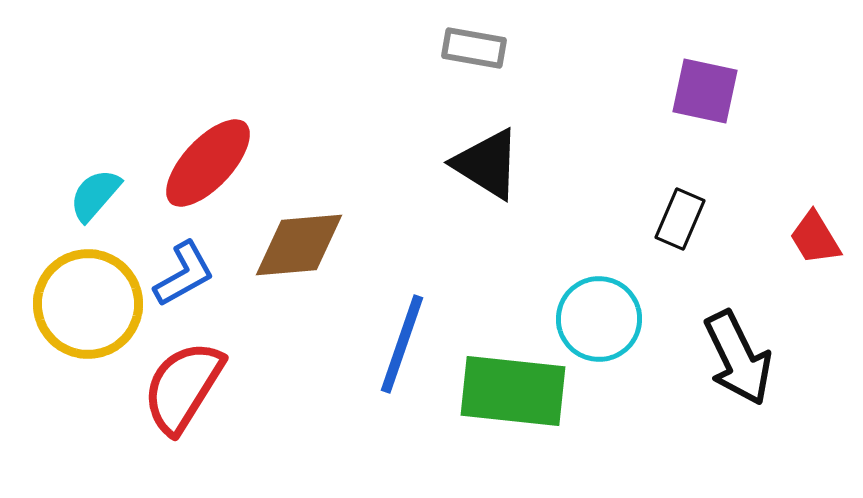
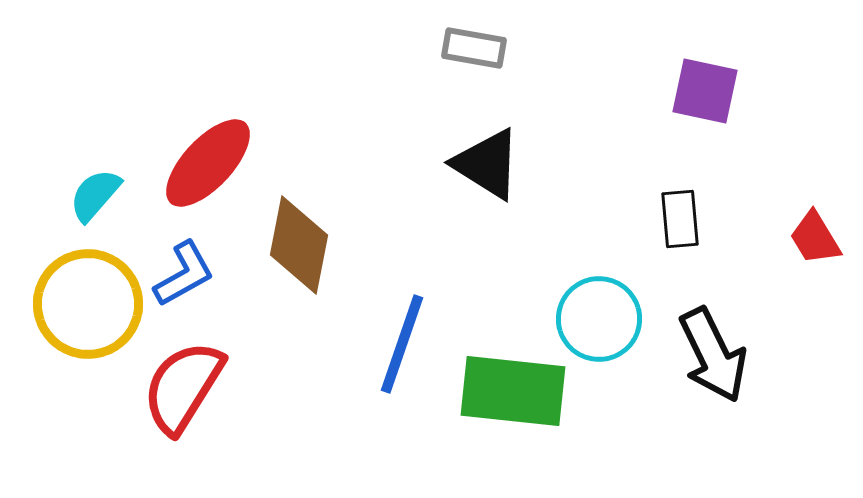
black rectangle: rotated 28 degrees counterclockwise
brown diamond: rotated 74 degrees counterclockwise
black arrow: moved 25 px left, 3 px up
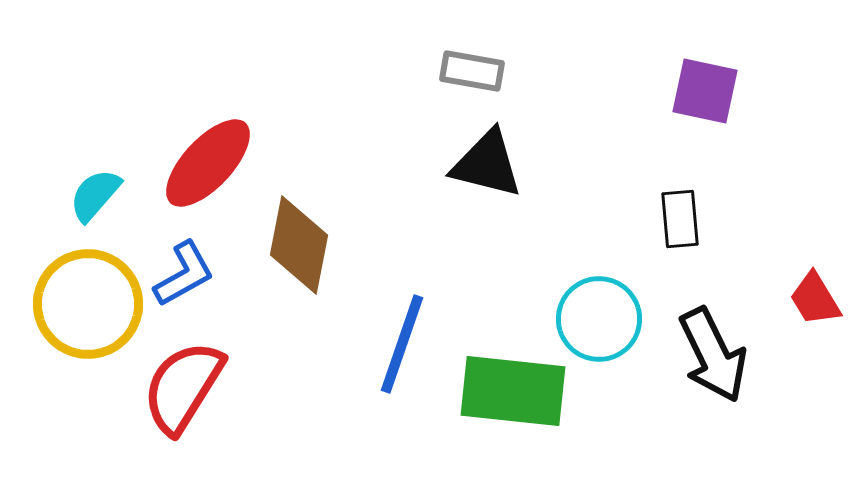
gray rectangle: moved 2 px left, 23 px down
black triangle: rotated 18 degrees counterclockwise
red trapezoid: moved 61 px down
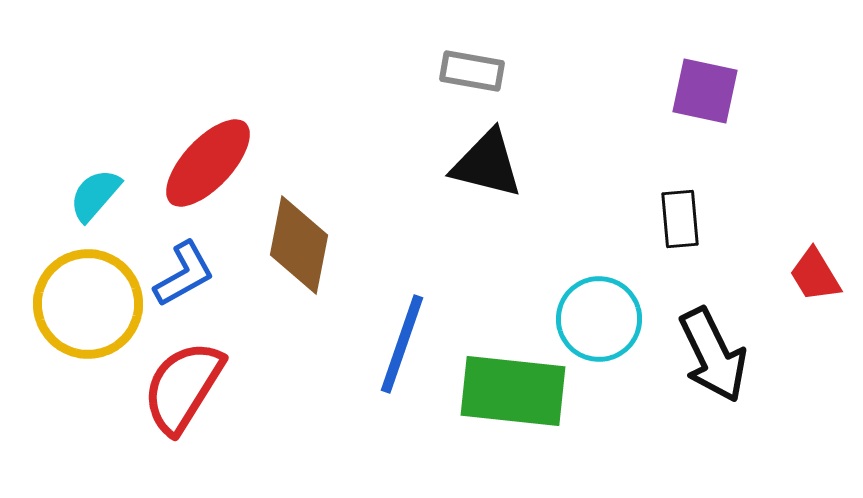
red trapezoid: moved 24 px up
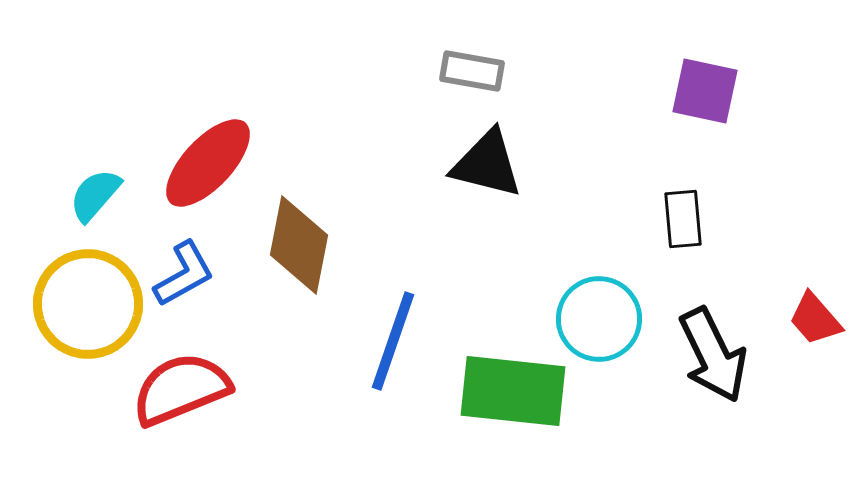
black rectangle: moved 3 px right
red trapezoid: moved 44 px down; rotated 10 degrees counterclockwise
blue line: moved 9 px left, 3 px up
red semicircle: moved 2 px left, 2 px down; rotated 36 degrees clockwise
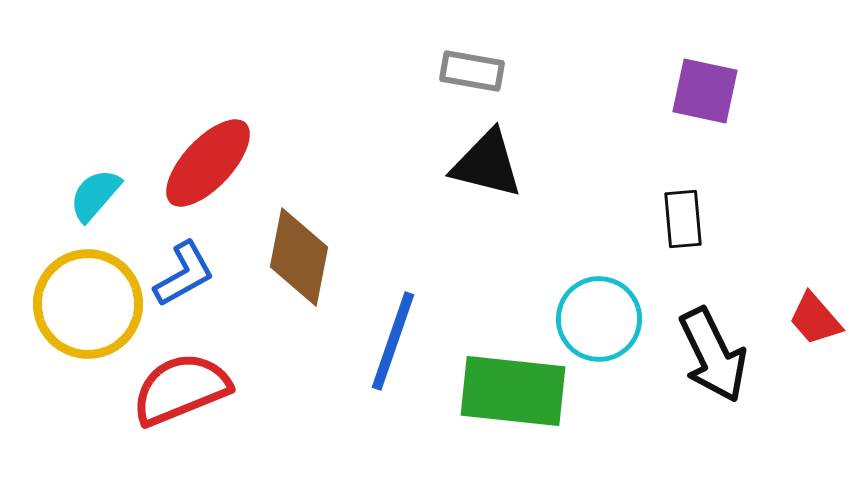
brown diamond: moved 12 px down
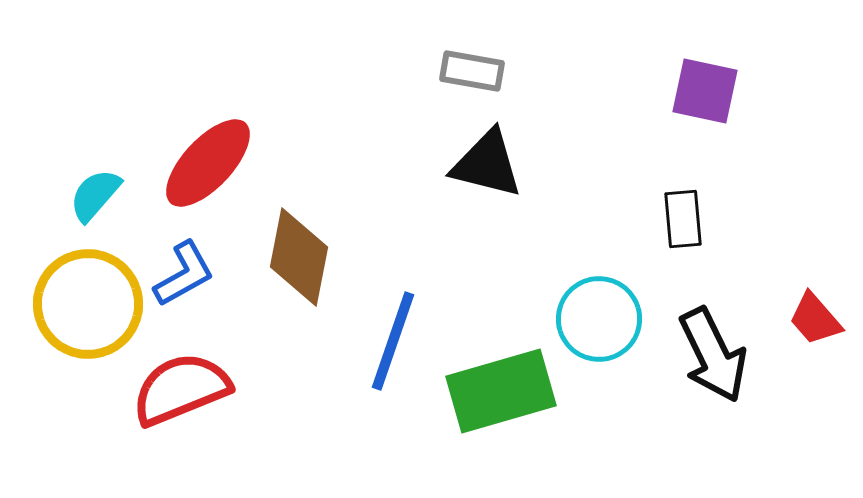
green rectangle: moved 12 px left; rotated 22 degrees counterclockwise
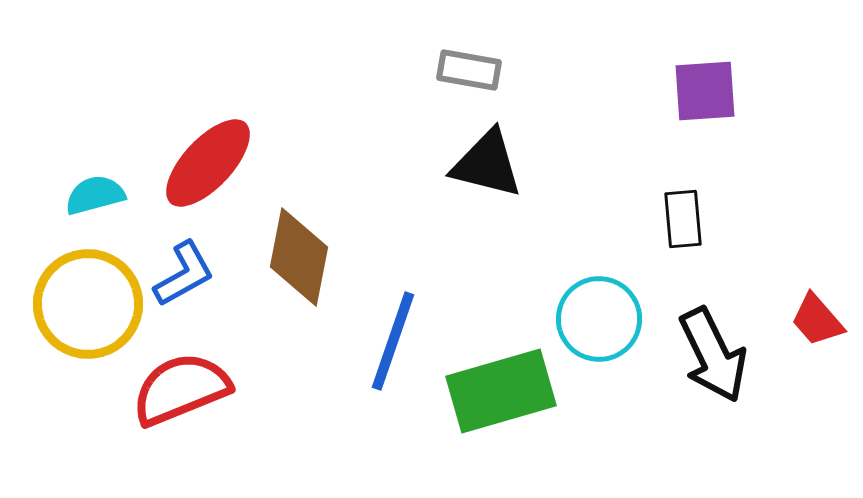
gray rectangle: moved 3 px left, 1 px up
purple square: rotated 16 degrees counterclockwise
cyan semicircle: rotated 34 degrees clockwise
red trapezoid: moved 2 px right, 1 px down
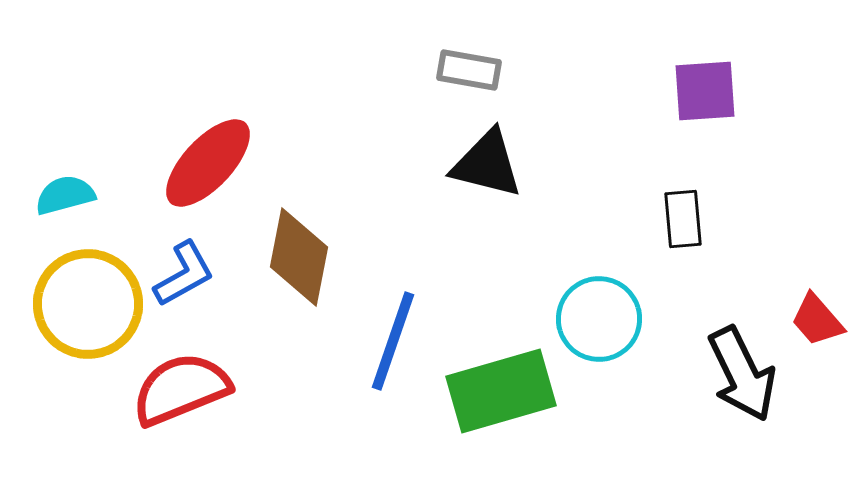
cyan semicircle: moved 30 px left
black arrow: moved 29 px right, 19 px down
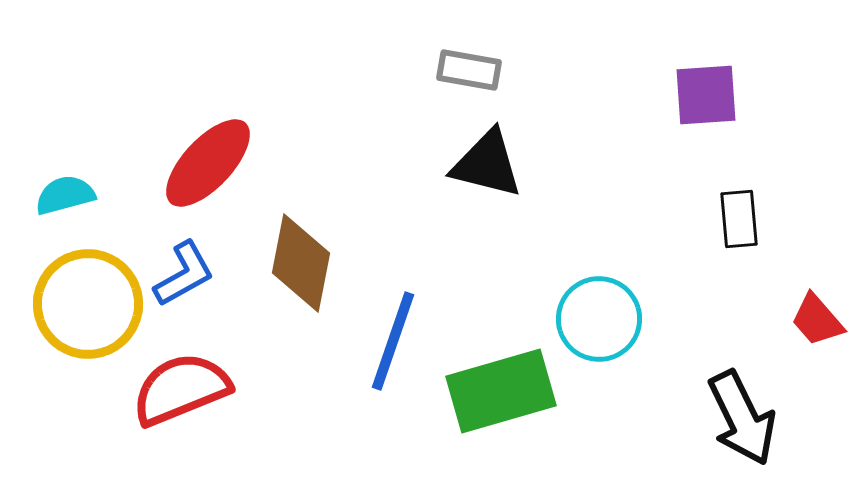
purple square: moved 1 px right, 4 px down
black rectangle: moved 56 px right
brown diamond: moved 2 px right, 6 px down
black arrow: moved 44 px down
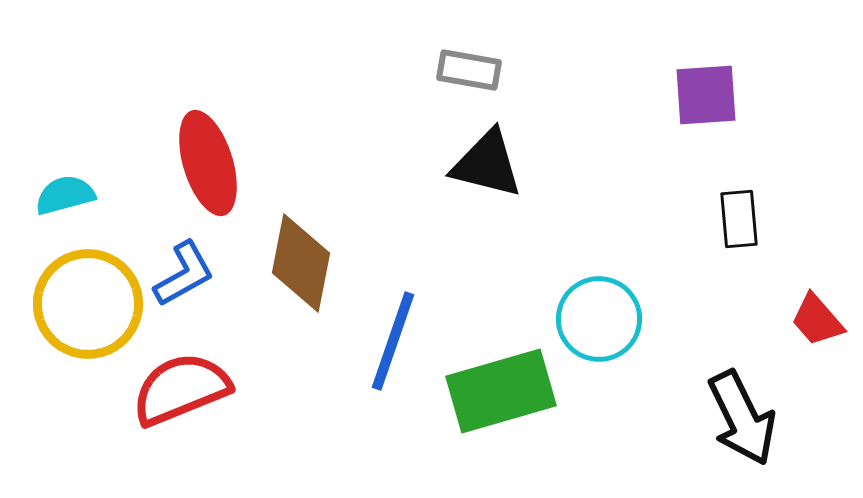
red ellipse: rotated 60 degrees counterclockwise
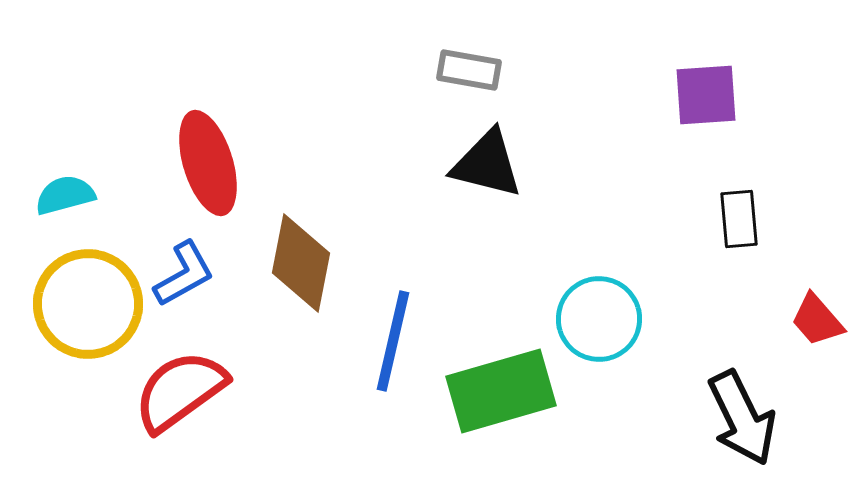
blue line: rotated 6 degrees counterclockwise
red semicircle: moved 1 px left, 2 px down; rotated 14 degrees counterclockwise
